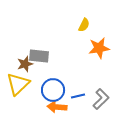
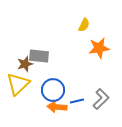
blue line: moved 1 px left, 5 px down
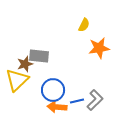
yellow triangle: moved 1 px left, 4 px up
gray L-shape: moved 6 px left, 1 px down
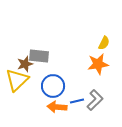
yellow semicircle: moved 20 px right, 18 px down
orange star: moved 1 px left, 16 px down
blue circle: moved 4 px up
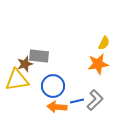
yellow triangle: rotated 35 degrees clockwise
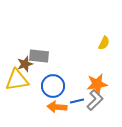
orange star: moved 1 px left, 20 px down
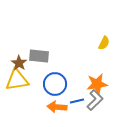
brown star: moved 6 px left, 1 px up; rotated 21 degrees counterclockwise
blue circle: moved 2 px right, 2 px up
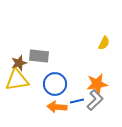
brown star: rotated 21 degrees clockwise
